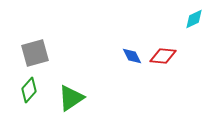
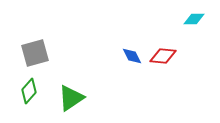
cyan diamond: rotated 25 degrees clockwise
green diamond: moved 1 px down
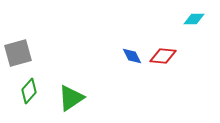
gray square: moved 17 px left
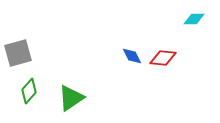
red diamond: moved 2 px down
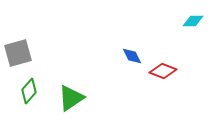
cyan diamond: moved 1 px left, 2 px down
red diamond: moved 13 px down; rotated 16 degrees clockwise
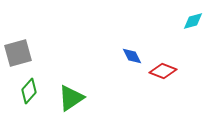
cyan diamond: rotated 15 degrees counterclockwise
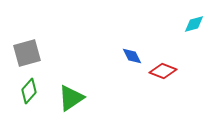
cyan diamond: moved 1 px right, 3 px down
gray square: moved 9 px right
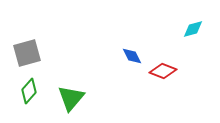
cyan diamond: moved 1 px left, 5 px down
green triangle: rotated 16 degrees counterclockwise
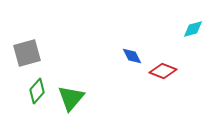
green diamond: moved 8 px right
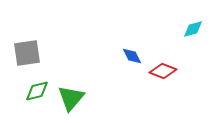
gray square: rotated 8 degrees clockwise
green diamond: rotated 35 degrees clockwise
